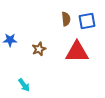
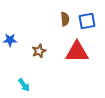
brown semicircle: moved 1 px left
brown star: moved 2 px down
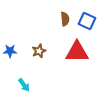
blue square: rotated 36 degrees clockwise
blue star: moved 11 px down
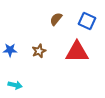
brown semicircle: moved 9 px left; rotated 136 degrees counterclockwise
blue star: moved 1 px up
cyan arrow: moved 9 px left; rotated 40 degrees counterclockwise
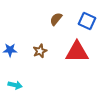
brown star: moved 1 px right
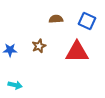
brown semicircle: rotated 48 degrees clockwise
brown star: moved 1 px left, 5 px up
